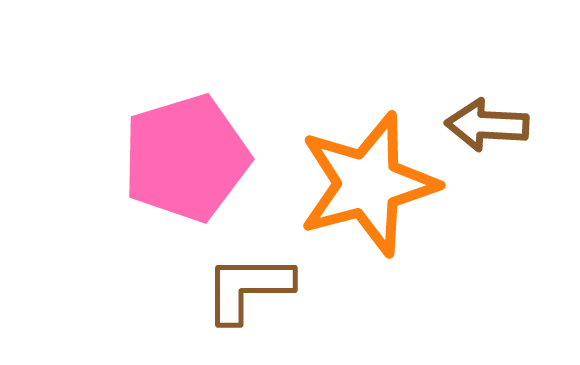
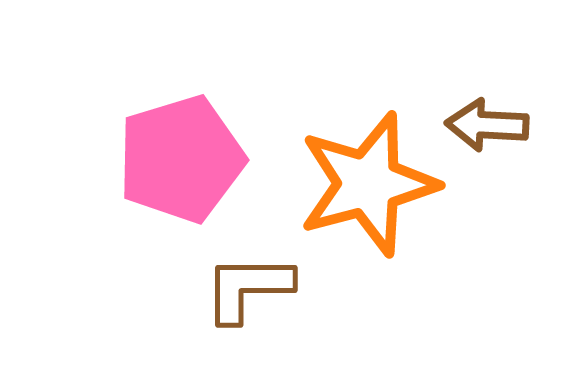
pink pentagon: moved 5 px left, 1 px down
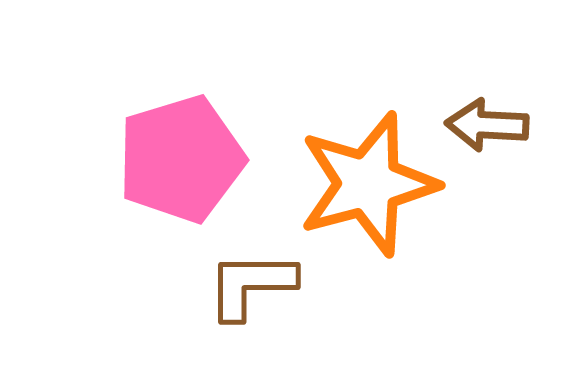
brown L-shape: moved 3 px right, 3 px up
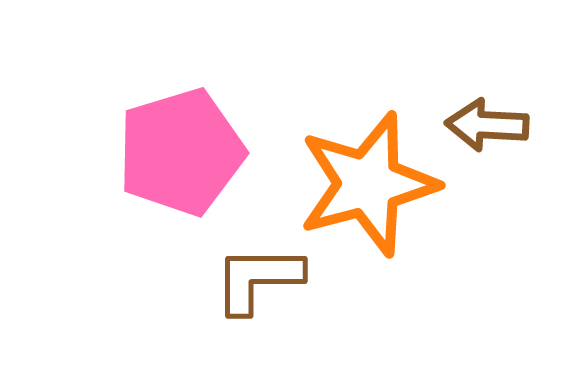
pink pentagon: moved 7 px up
brown L-shape: moved 7 px right, 6 px up
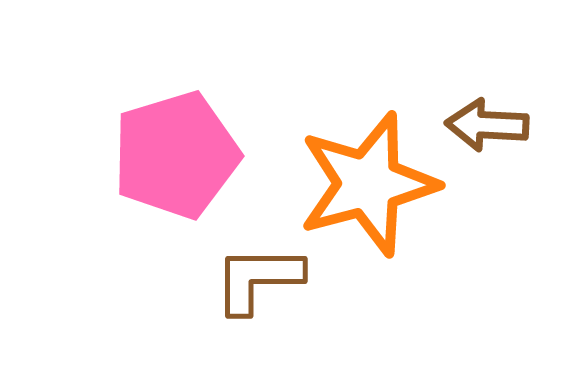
pink pentagon: moved 5 px left, 3 px down
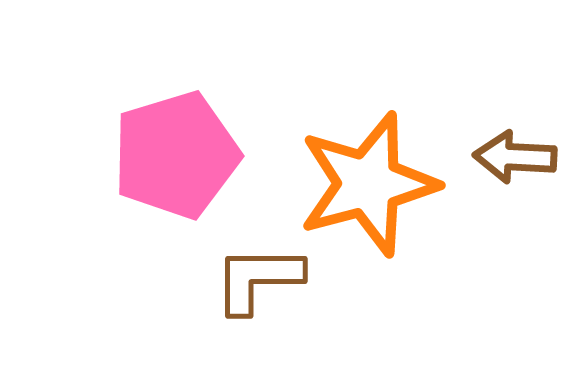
brown arrow: moved 28 px right, 32 px down
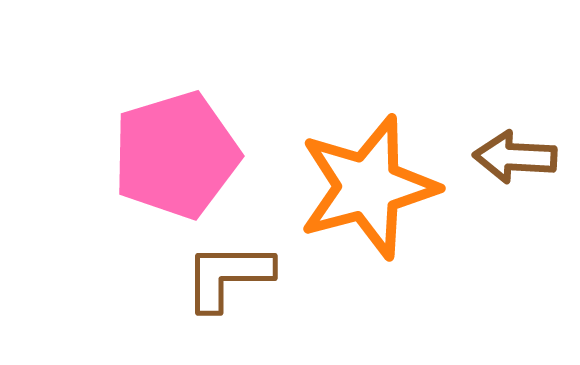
orange star: moved 3 px down
brown L-shape: moved 30 px left, 3 px up
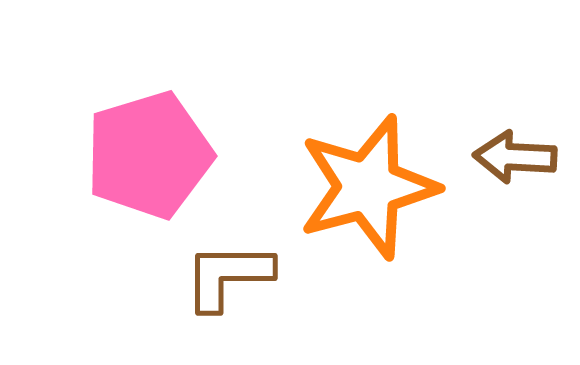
pink pentagon: moved 27 px left
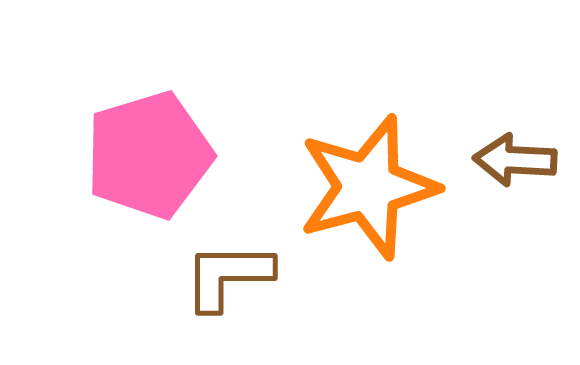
brown arrow: moved 3 px down
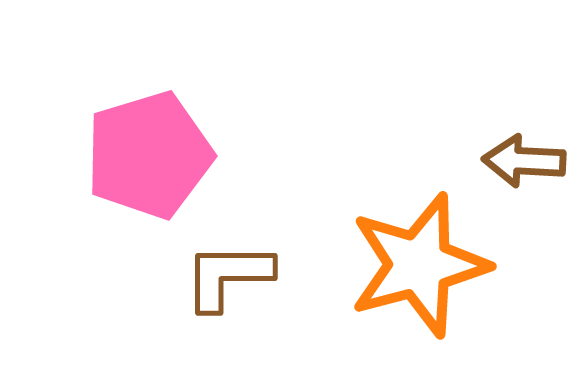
brown arrow: moved 9 px right, 1 px down
orange star: moved 51 px right, 78 px down
